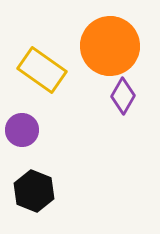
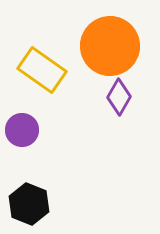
purple diamond: moved 4 px left, 1 px down
black hexagon: moved 5 px left, 13 px down
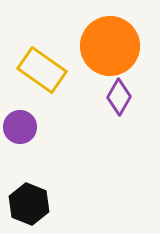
purple circle: moved 2 px left, 3 px up
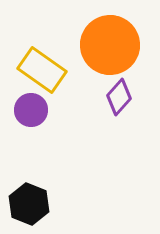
orange circle: moved 1 px up
purple diamond: rotated 12 degrees clockwise
purple circle: moved 11 px right, 17 px up
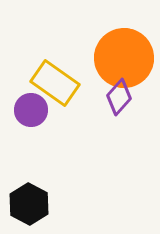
orange circle: moved 14 px right, 13 px down
yellow rectangle: moved 13 px right, 13 px down
black hexagon: rotated 6 degrees clockwise
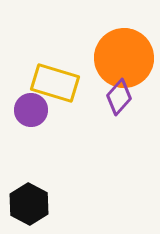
yellow rectangle: rotated 18 degrees counterclockwise
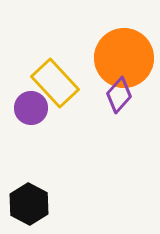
yellow rectangle: rotated 30 degrees clockwise
purple diamond: moved 2 px up
purple circle: moved 2 px up
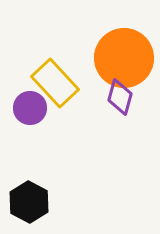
purple diamond: moved 1 px right, 2 px down; rotated 27 degrees counterclockwise
purple circle: moved 1 px left
black hexagon: moved 2 px up
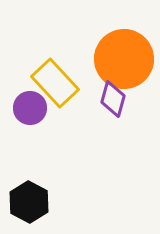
orange circle: moved 1 px down
purple diamond: moved 7 px left, 2 px down
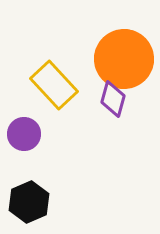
yellow rectangle: moved 1 px left, 2 px down
purple circle: moved 6 px left, 26 px down
black hexagon: rotated 9 degrees clockwise
